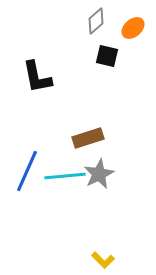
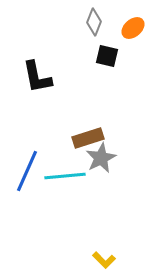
gray diamond: moved 2 px left, 1 px down; rotated 28 degrees counterclockwise
gray star: moved 2 px right, 16 px up
yellow L-shape: moved 1 px right
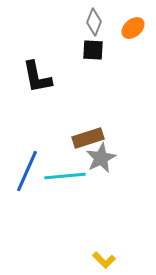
black square: moved 14 px left, 6 px up; rotated 10 degrees counterclockwise
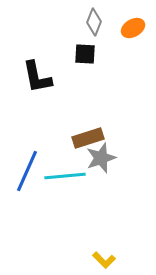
orange ellipse: rotated 10 degrees clockwise
black square: moved 8 px left, 4 px down
gray star: rotated 8 degrees clockwise
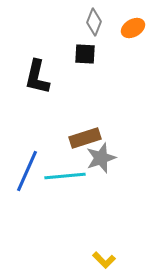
black L-shape: rotated 24 degrees clockwise
brown rectangle: moved 3 px left
